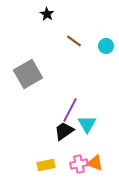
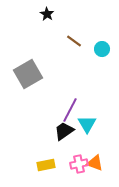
cyan circle: moved 4 px left, 3 px down
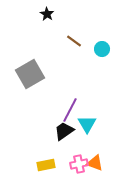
gray square: moved 2 px right
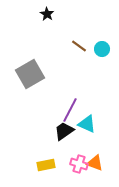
brown line: moved 5 px right, 5 px down
cyan triangle: rotated 36 degrees counterclockwise
pink cross: rotated 30 degrees clockwise
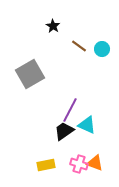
black star: moved 6 px right, 12 px down
cyan triangle: moved 1 px down
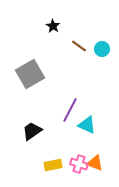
black trapezoid: moved 32 px left
yellow rectangle: moved 7 px right
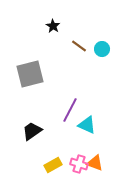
gray square: rotated 16 degrees clockwise
yellow rectangle: rotated 18 degrees counterclockwise
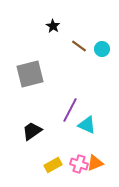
orange triangle: rotated 42 degrees counterclockwise
